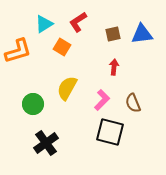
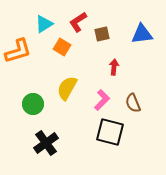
brown square: moved 11 px left
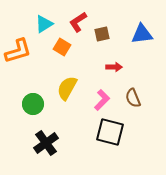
red arrow: rotated 84 degrees clockwise
brown semicircle: moved 5 px up
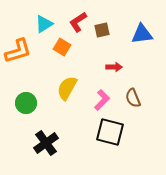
brown square: moved 4 px up
green circle: moved 7 px left, 1 px up
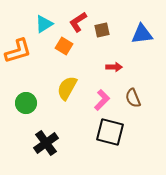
orange square: moved 2 px right, 1 px up
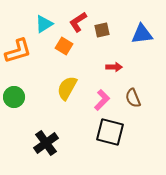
green circle: moved 12 px left, 6 px up
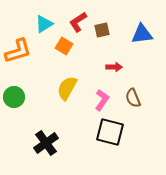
pink L-shape: rotated 10 degrees counterclockwise
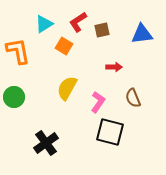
orange L-shape: rotated 84 degrees counterclockwise
pink L-shape: moved 4 px left, 2 px down
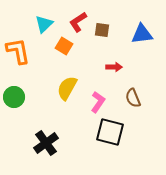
cyan triangle: rotated 12 degrees counterclockwise
brown square: rotated 21 degrees clockwise
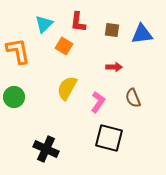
red L-shape: rotated 50 degrees counterclockwise
brown square: moved 10 px right
black square: moved 1 px left, 6 px down
black cross: moved 6 px down; rotated 30 degrees counterclockwise
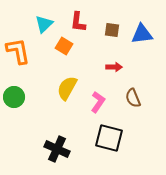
black cross: moved 11 px right
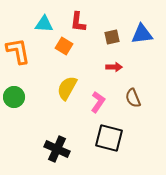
cyan triangle: rotated 48 degrees clockwise
brown square: moved 7 px down; rotated 21 degrees counterclockwise
